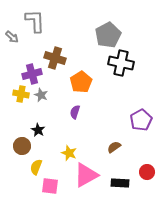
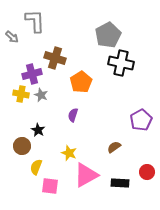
purple semicircle: moved 2 px left, 3 px down
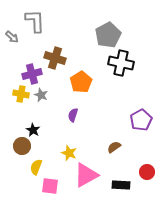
black star: moved 5 px left
black rectangle: moved 1 px right, 2 px down
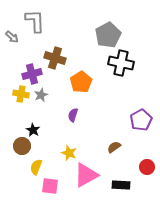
gray star: rotated 24 degrees clockwise
red circle: moved 5 px up
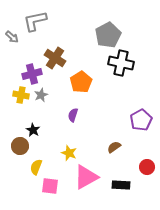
gray L-shape: rotated 100 degrees counterclockwise
brown cross: rotated 15 degrees clockwise
yellow cross: moved 1 px down
brown circle: moved 2 px left
pink triangle: moved 2 px down
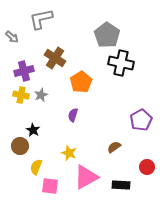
gray L-shape: moved 6 px right, 2 px up
gray pentagon: moved 1 px left; rotated 10 degrees counterclockwise
purple cross: moved 8 px left, 3 px up
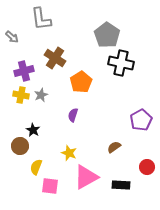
gray L-shape: rotated 85 degrees counterclockwise
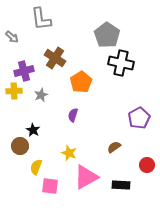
yellow cross: moved 7 px left, 4 px up; rotated 14 degrees counterclockwise
purple pentagon: moved 2 px left, 2 px up
red circle: moved 2 px up
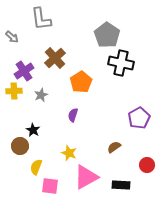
brown cross: rotated 15 degrees clockwise
purple cross: rotated 18 degrees counterclockwise
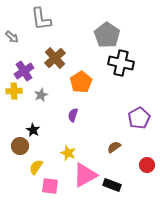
yellow star: moved 1 px left
yellow semicircle: rotated 14 degrees clockwise
pink triangle: moved 1 px left, 2 px up
black rectangle: moved 9 px left; rotated 18 degrees clockwise
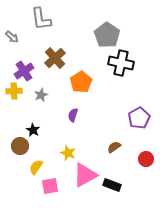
red circle: moved 1 px left, 6 px up
pink square: rotated 18 degrees counterclockwise
